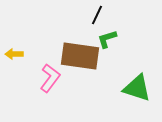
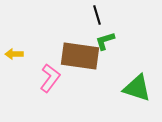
black line: rotated 42 degrees counterclockwise
green L-shape: moved 2 px left, 2 px down
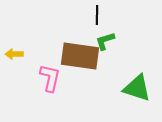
black line: rotated 18 degrees clockwise
pink L-shape: rotated 24 degrees counterclockwise
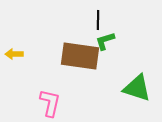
black line: moved 1 px right, 5 px down
pink L-shape: moved 25 px down
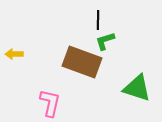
brown rectangle: moved 2 px right, 6 px down; rotated 12 degrees clockwise
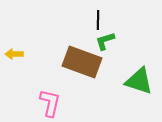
green triangle: moved 2 px right, 7 px up
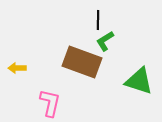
green L-shape: rotated 15 degrees counterclockwise
yellow arrow: moved 3 px right, 14 px down
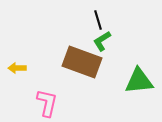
black line: rotated 18 degrees counterclockwise
green L-shape: moved 3 px left
green triangle: rotated 24 degrees counterclockwise
pink L-shape: moved 3 px left
